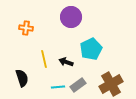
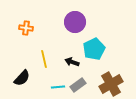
purple circle: moved 4 px right, 5 px down
cyan pentagon: moved 3 px right
black arrow: moved 6 px right
black semicircle: rotated 60 degrees clockwise
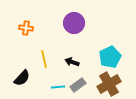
purple circle: moved 1 px left, 1 px down
cyan pentagon: moved 16 px right, 8 px down
brown cross: moved 2 px left
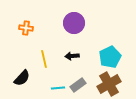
black arrow: moved 6 px up; rotated 24 degrees counterclockwise
cyan line: moved 1 px down
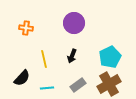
black arrow: rotated 64 degrees counterclockwise
cyan line: moved 11 px left
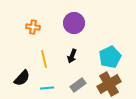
orange cross: moved 7 px right, 1 px up
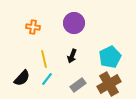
cyan line: moved 9 px up; rotated 48 degrees counterclockwise
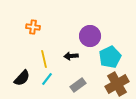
purple circle: moved 16 px right, 13 px down
black arrow: moved 1 px left; rotated 64 degrees clockwise
brown cross: moved 8 px right
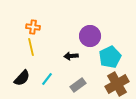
yellow line: moved 13 px left, 12 px up
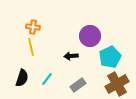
black semicircle: rotated 24 degrees counterclockwise
